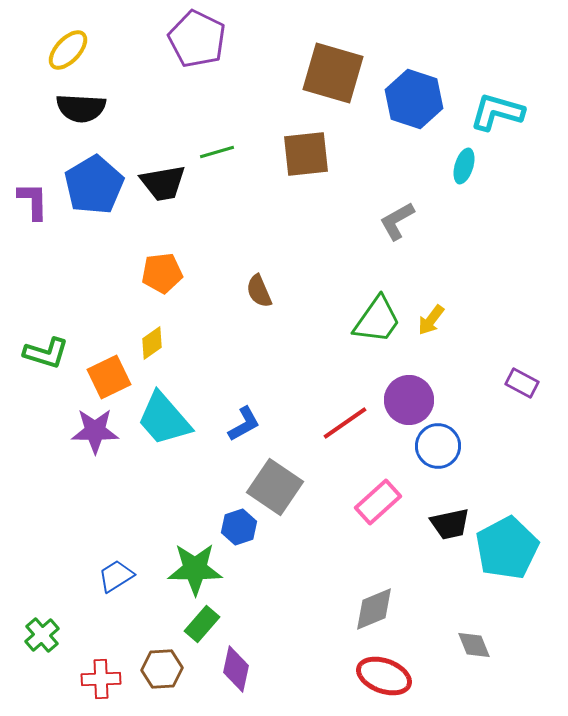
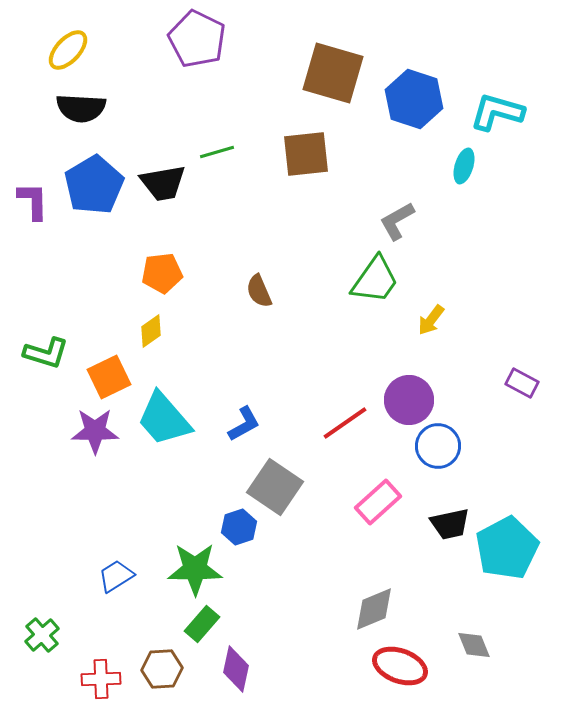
green trapezoid at (377, 320): moved 2 px left, 40 px up
yellow diamond at (152, 343): moved 1 px left, 12 px up
red ellipse at (384, 676): moved 16 px right, 10 px up
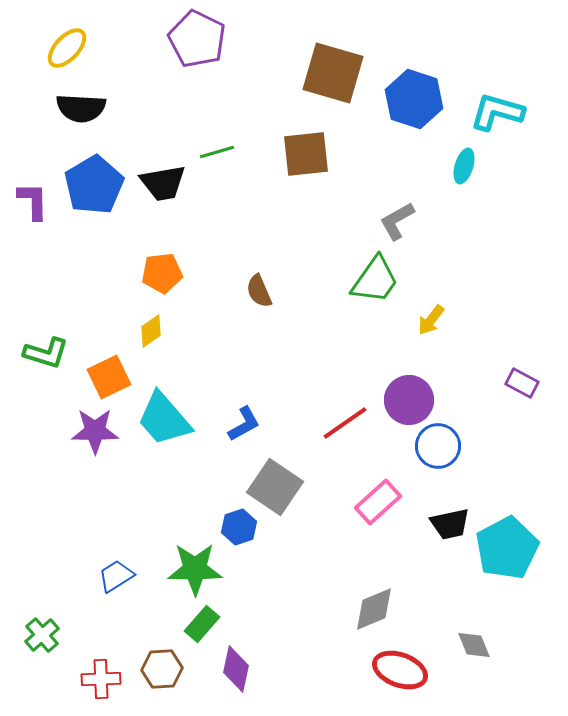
yellow ellipse at (68, 50): moved 1 px left, 2 px up
red ellipse at (400, 666): moved 4 px down
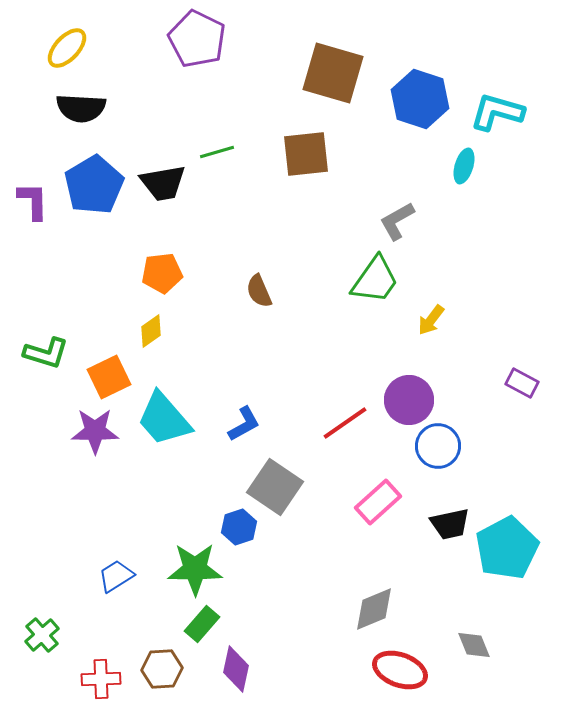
blue hexagon at (414, 99): moved 6 px right
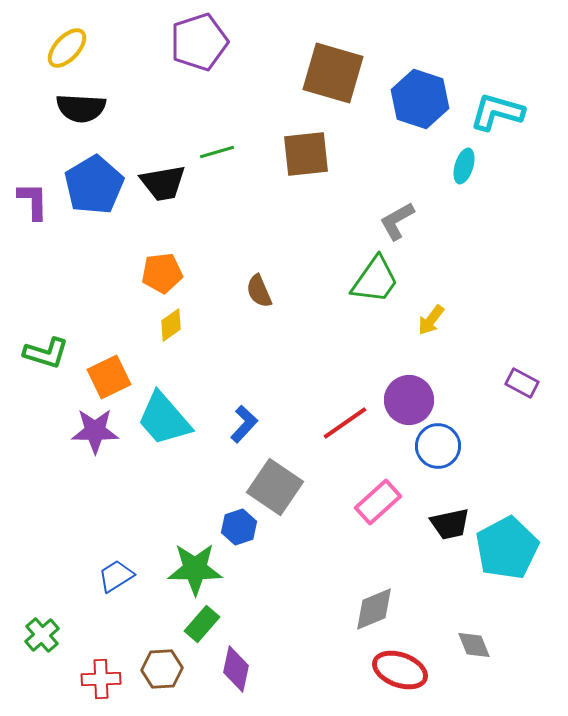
purple pentagon at (197, 39): moved 2 px right, 3 px down; rotated 28 degrees clockwise
yellow diamond at (151, 331): moved 20 px right, 6 px up
blue L-shape at (244, 424): rotated 18 degrees counterclockwise
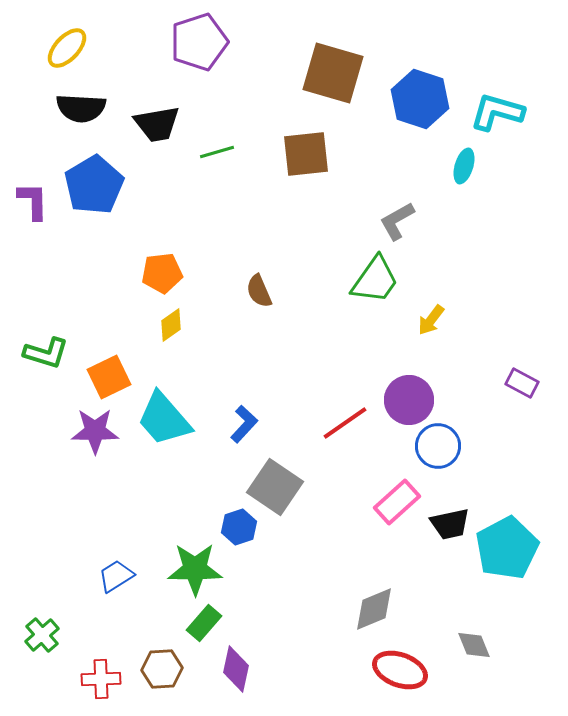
black trapezoid at (163, 183): moved 6 px left, 59 px up
pink rectangle at (378, 502): moved 19 px right
green rectangle at (202, 624): moved 2 px right, 1 px up
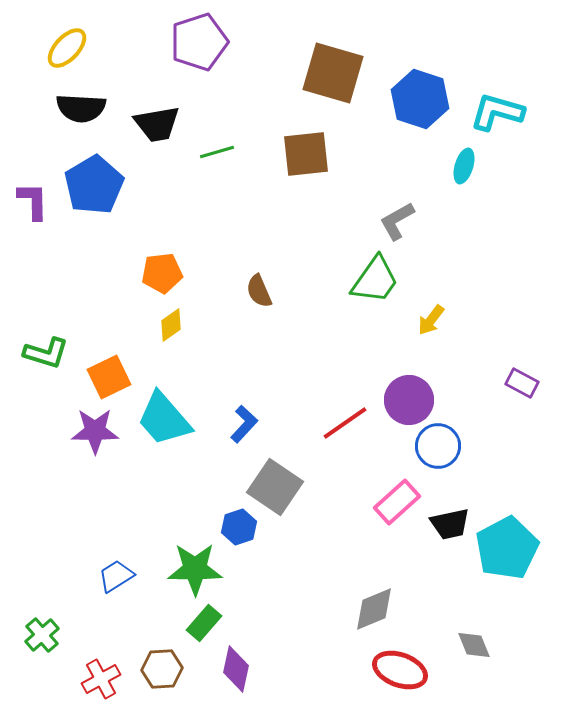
red cross at (101, 679): rotated 27 degrees counterclockwise
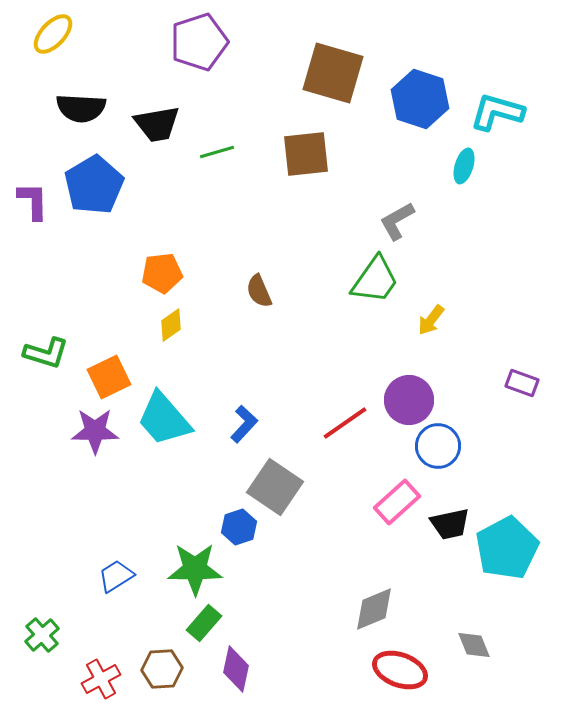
yellow ellipse at (67, 48): moved 14 px left, 14 px up
purple rectangle at (522, 383): rotated 8 degrees counterclockwise
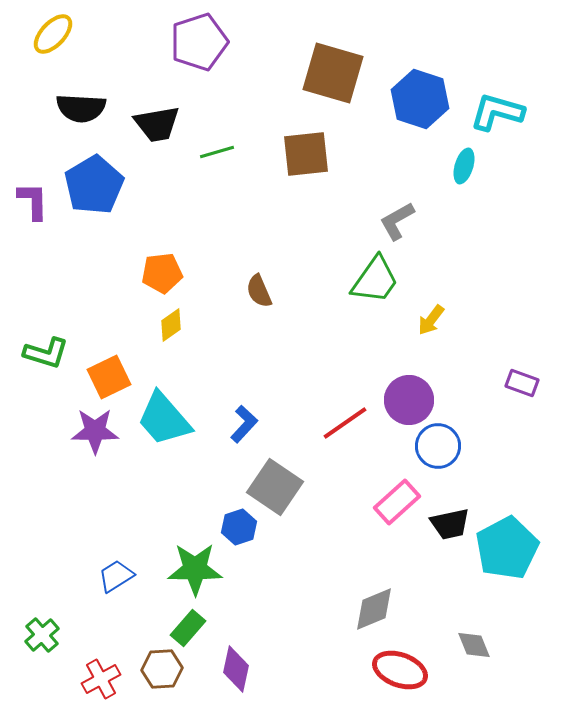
green rectangle at (204, 623): moved 16 px left, 5 px down
